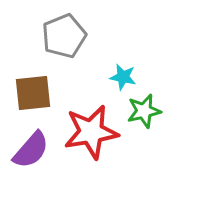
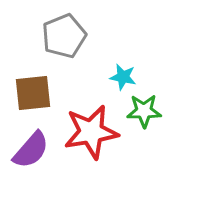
green star: rotated 12 degrees clockwise
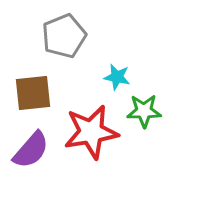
cyan star: moved 6 px left
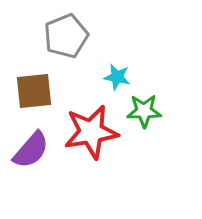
gray pentagon: moved 2 px right
brown square: moved 1 px right, 2 px up
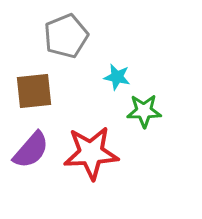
red star: moved 21 px down; rotated 6 degrees clockwise
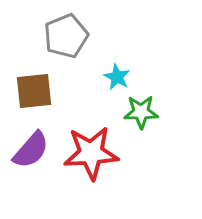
cyan star: rotated 16 degrees clockwise
green star: moved 3 px left, 1 px down
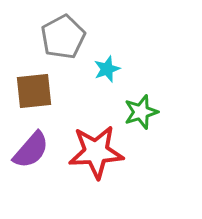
gray pentagon: moved 3 px left, 1 px down; rotated 6 degrees counterclockwise
cyan star: moved 10 px left, 8 px up; rotated 24 degrees clockwise
green star: rotated 16 degrees counterclockwise
red star: moved 5 px right, 1 px up
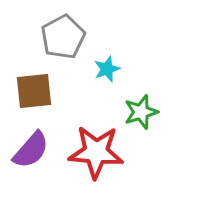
red star: rotated 8 degrees clockwise
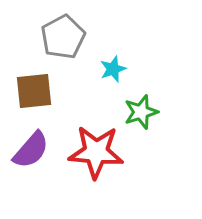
cyan star: moved 6 px right
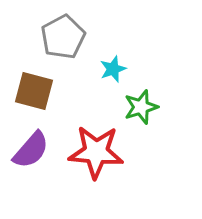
brown square: rotated 21 degrees clockwise
green star: moved 5 px up
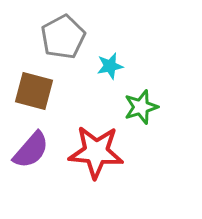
cyan star: moved 3 px left, 3 px up; rotated 8 degrees clockwise
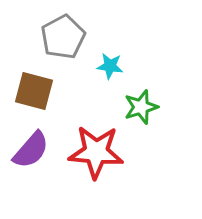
cyan star: rotated 20 degrees clockwise
